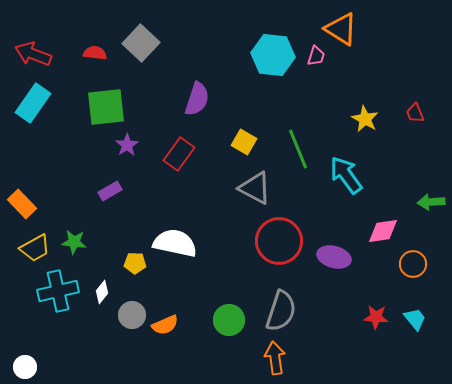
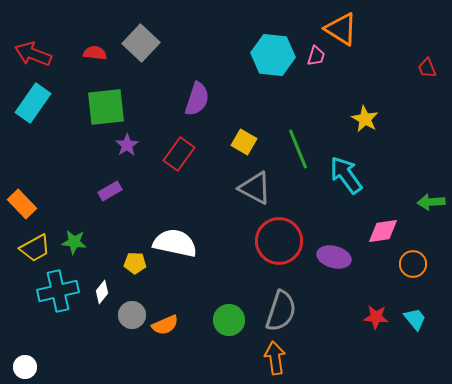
red trapezoid: moved 12 px right, 45 px up
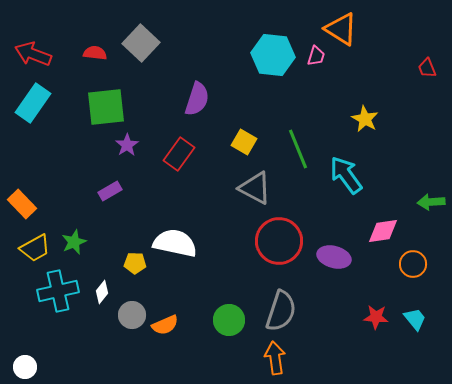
green star: rotated 30 degrees counterclockwise
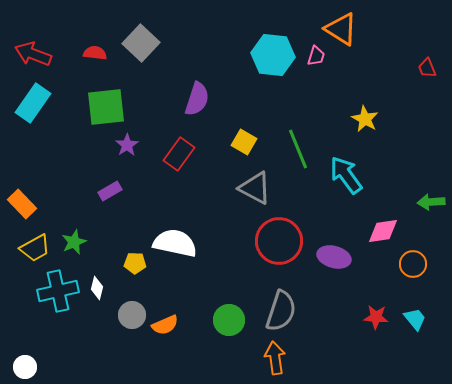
white diamond: moved 5 px left, 4 px up; rotated 25 degrees counterclockwise
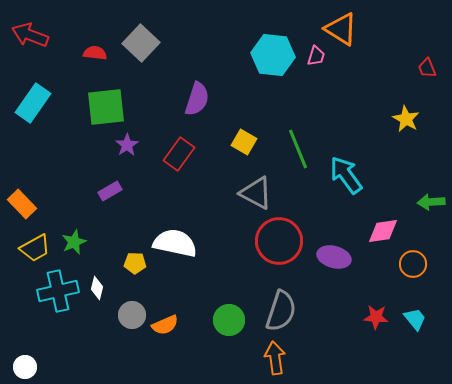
red arrow: moved 3 px left, 19 px up
yellow star: moved 41 px right
gray triangle: moved 1 px right, 5 px down
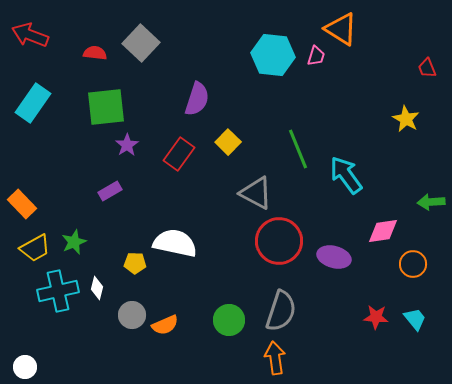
yellow square: moved 16 px left; rotated 15 degrees clockwise
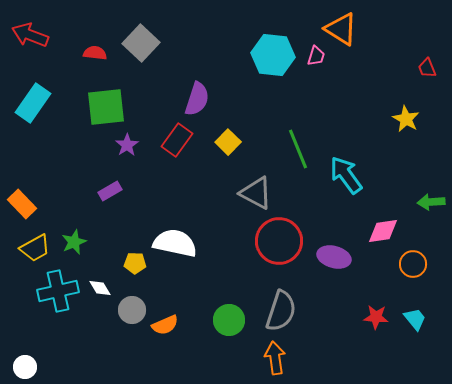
red rectangle: moved 2 px left, 14 px up
white diamond: moved 3 px right; rotated 45 degrees counterclockwise
gray circle: moved 5 px up
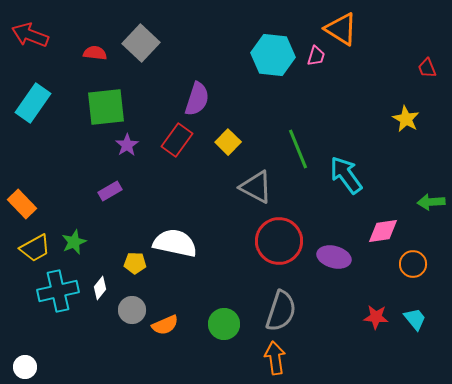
gray triangle: moved 6 px up
white diamond: rotated 70 degrees clockwise
green circle: moved 5 px left, 4 px down
